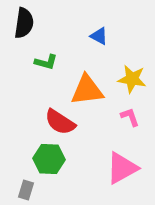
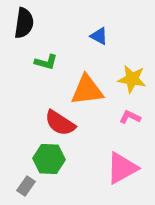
pink L-shape: rotated 45 degrees counterclockwise
red semicircle: moved 1 px down
gray rectangle: moved 4 px up; rotated 18 degrees clockwise
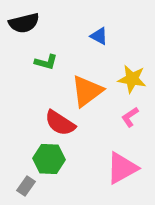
black semicircle: rotated 68 degrees clockwise
orange triangle: moved 1 px down; rotated 30 degrees counterclockwise
pink L-shape: rotated 60 degrees counterclockwise
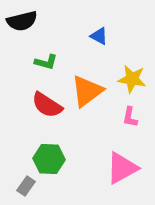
black semicircle: moved 2 px left, 2 px up
pink L-shape: rotated 45 degrees counterclockwise
red semicircle: moved 13 px left, 18 px up
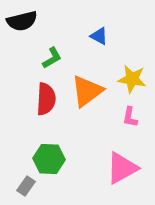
green L-shape: moved 6 px right, 4 px up; rotated 45 degrees counterclockwise
red semicircle: moved 1 px left, 6 px up; rotated 120 degrees counterclockwise
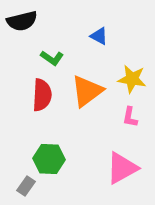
green L-shape: rotated 65 degrees clockwise
red semicircle: moved 4 px left, 4 px up
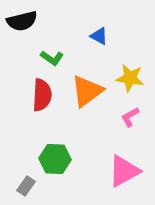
yellow star: moved 2 px left, 1 px up
pink L-shape: rotated 50 degrees clockwise
green hexagon: moved 6 px right
pink triangle: moved 2 px right, 3 px down
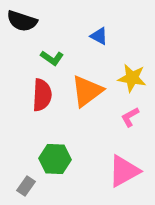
black semicircle: rotated 32 degrees clockwise
yellow star: moved 2 px right
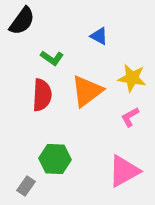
black semicircle: rotated 72 degrees counterclockwise
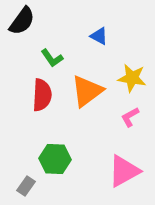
green L-shape: rotated 20 degrees clockwise
